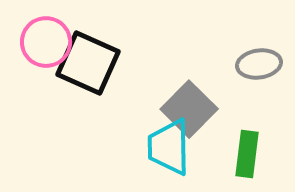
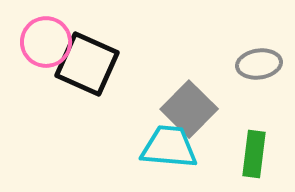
black square: moved 1 px left, 1 px down
cyan trapezoid: rotated 96 degrees clockwise
green rectangle: moved 7 px right
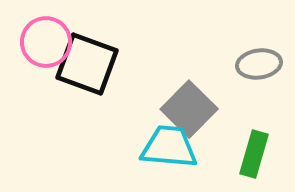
black square: rotated 4 degrees counterclockwise
green rectangle: rotated 9 degrees clockwise
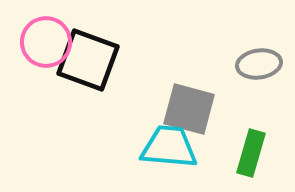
black square: moved 1 px right, 4 px up
gray square: rotated 30 degrees counterclockwise
green rectangle: moved 3 px left, 1 px up
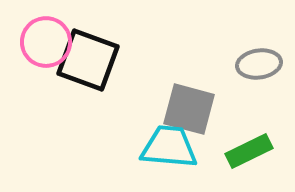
green rectangle: moved 2 px left, 2 px up; rotated 48 degrees clockwise
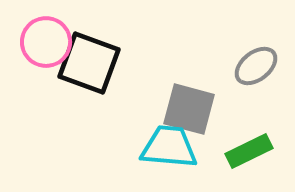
black square: moved 1 px right, 3 px down
gray ellipse: moved 3 px left, 2 px down; rotated 30 degrees counterclockwise
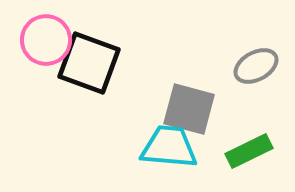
pink circle: moved 2 px up
gray ellipse: rotated 9 degrees clockwise
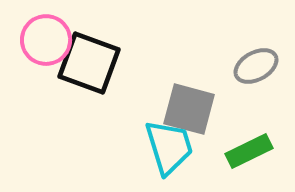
cyan trapezoid: rotated 68 degrees clockwise
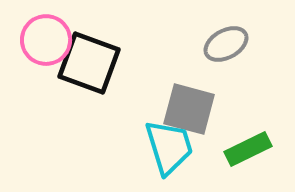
gray ellipse: moved 30 px left, 22 px up
green rectangle: moved 1 px left, 2 px up
